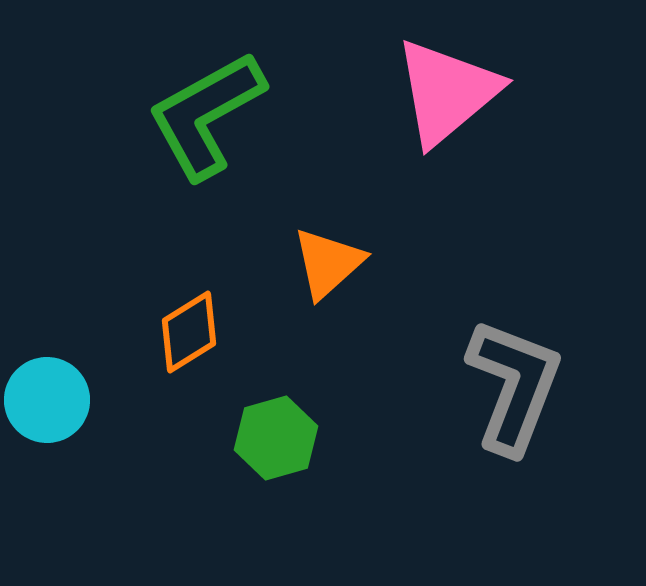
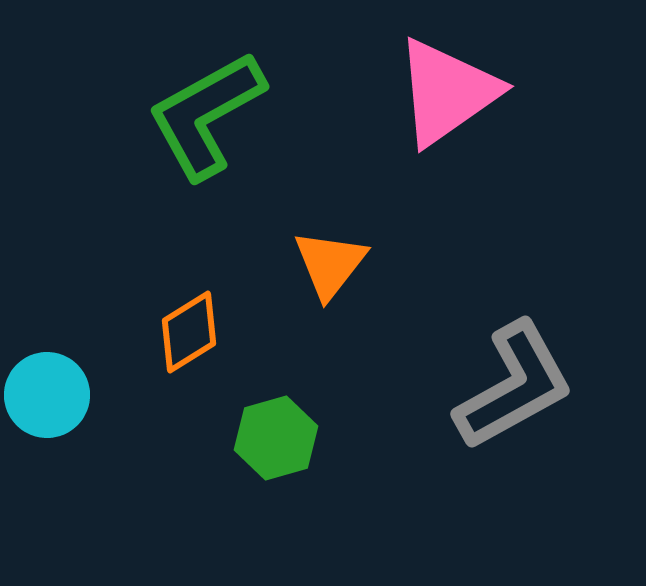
pink triangle: rotated 5 degrees clockwise
orange triangle: moved 2 px right, 1 px down; rotated 10 degrees counterclockwise
gray L-shape: rotated 40 degrees clockwise
cyan circle: moved 5 px up
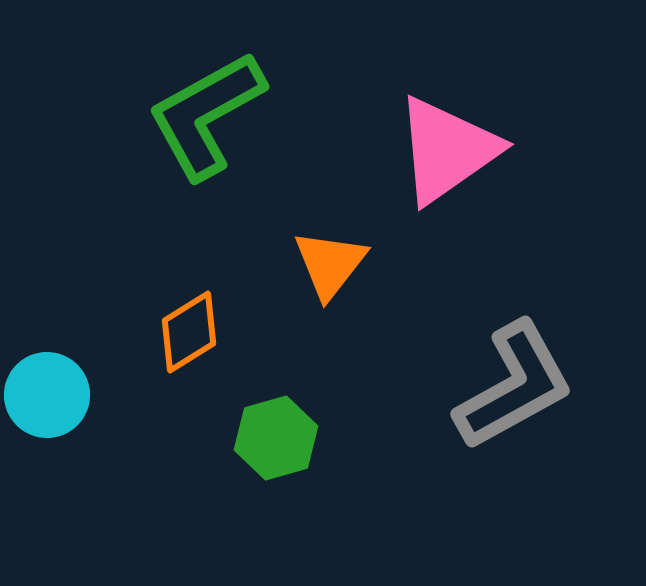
pink triangle: moved 58 px down
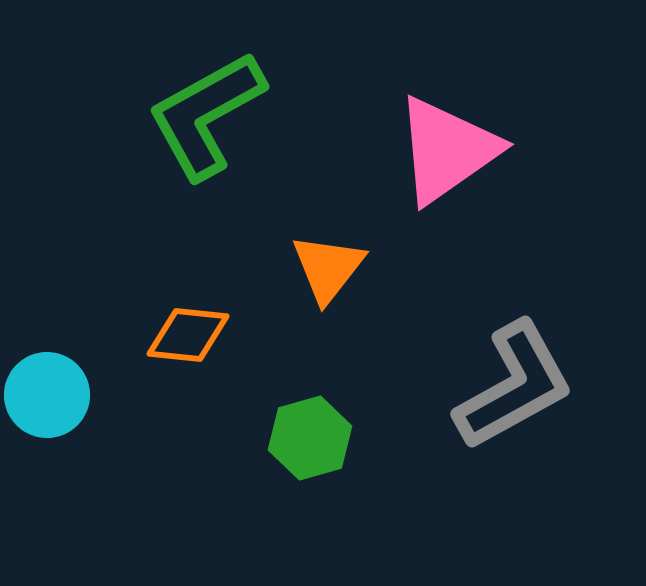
orange triangle: moved 2 px left, 4 px down
orange diamond: moved 1 px left, 3 px down; rotated 38 degrees clockwise
green hexagon: moved 34 px right
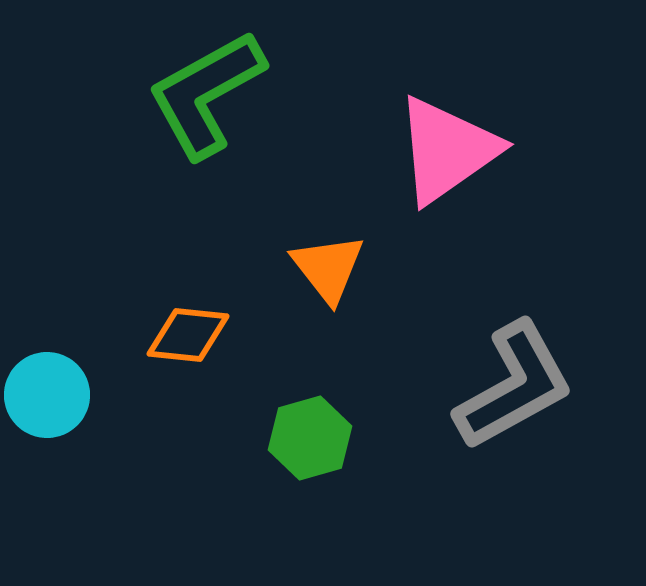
green L-shape: moved 21 px up
orange triangle: rotated 16 degrees counterclockwise
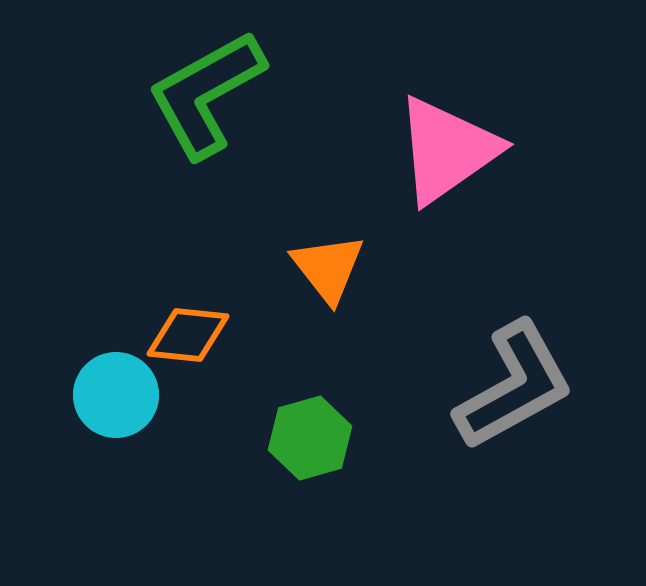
cyan circle: moved 69 px right
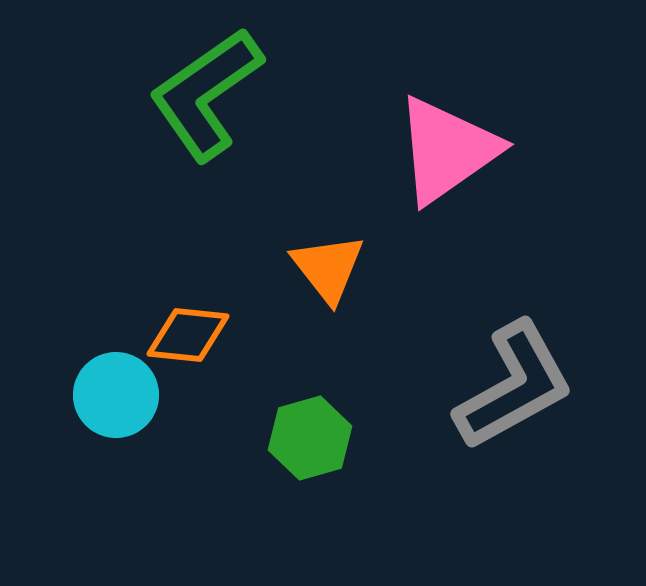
green L-shape: rotated 6 degrees counterclockwise
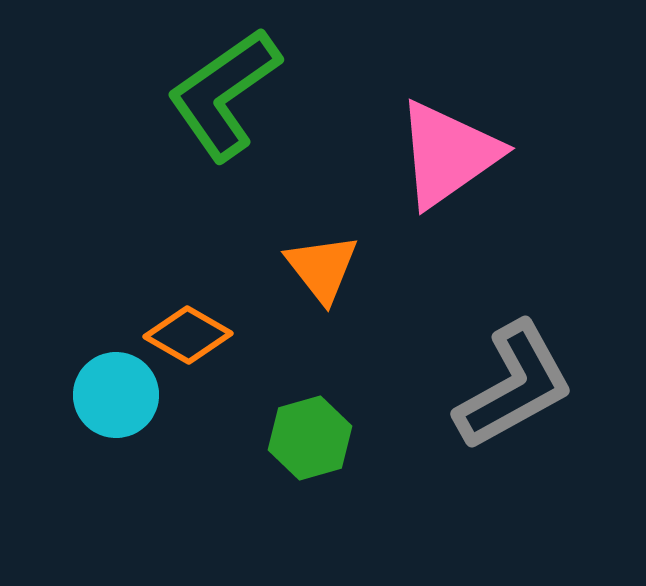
green L-shape: moved 18 px right
pink triangle: moved 1 px right, 4 px down
orange triangle: moved 6 px left
orange diamond: rotated 24 degrees clockwise
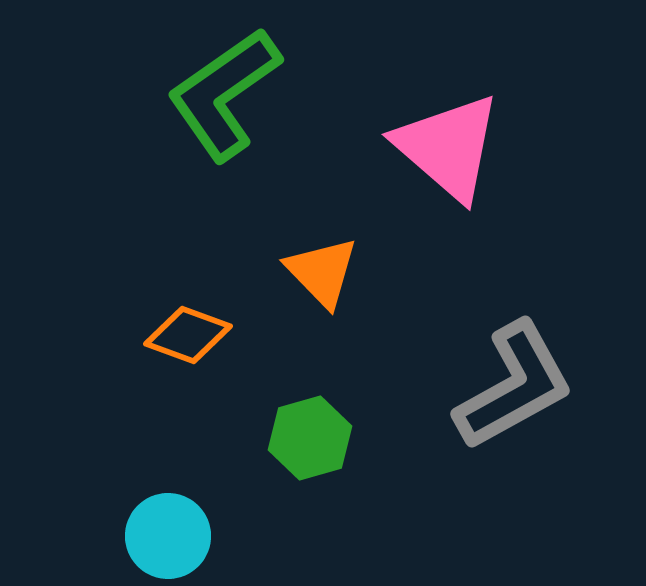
pink triangle: moved 7 px up; rotated 44 degrees counterclockwise
orange triangle: moved 4 px down; rotated 6 degrees counterclockwise
orange diamond: rotated 10 degrees counterclockwise
cyan circle: moved 52 px right, 141 px down
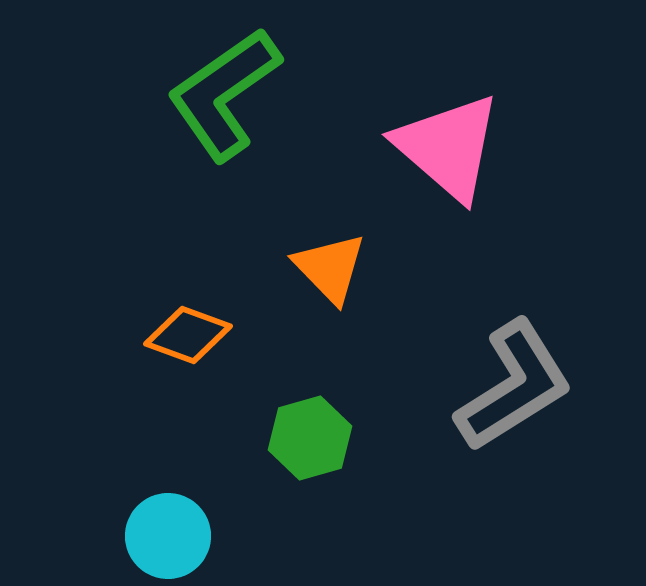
orange triangle: moved 8 px right, 4 px up
gray L-shape: rotated 3 degrees counterclockwise
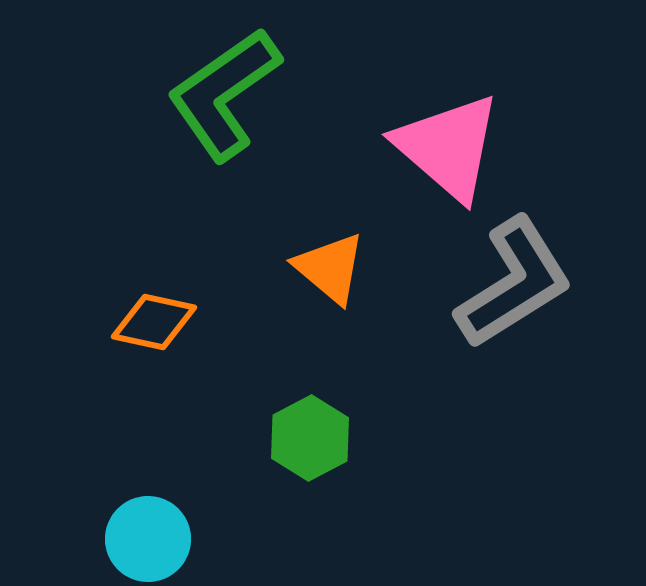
orange triangle: rotated 6 degrees counterclockwise
orange diamond: moved 34 px left, 13 px up; rotated 8 degrees counterclockwise
gray L-shape: moved 103 px up
green hexagon: rotated 12 degrees counterclockwise
cyan circle: moved 20 px left, 3 px down
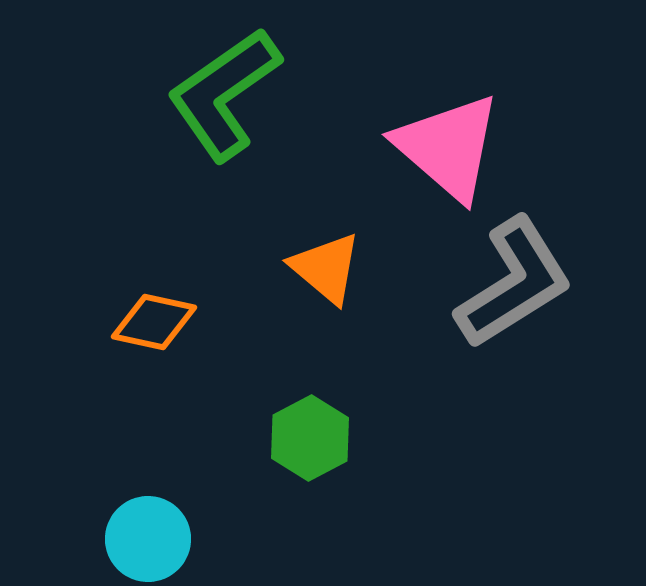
orange triangle: moved 4 px left
